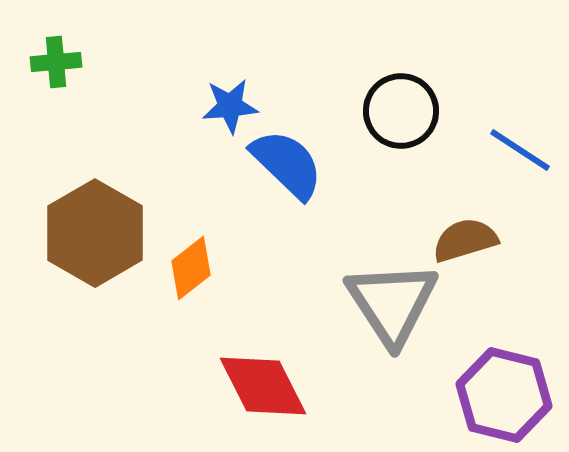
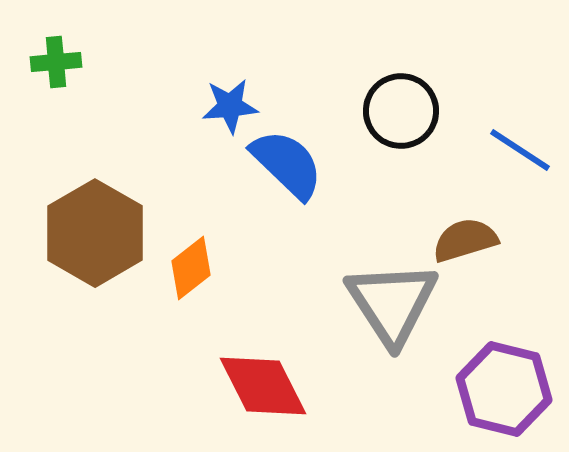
purple hexagon: moved 6 px up
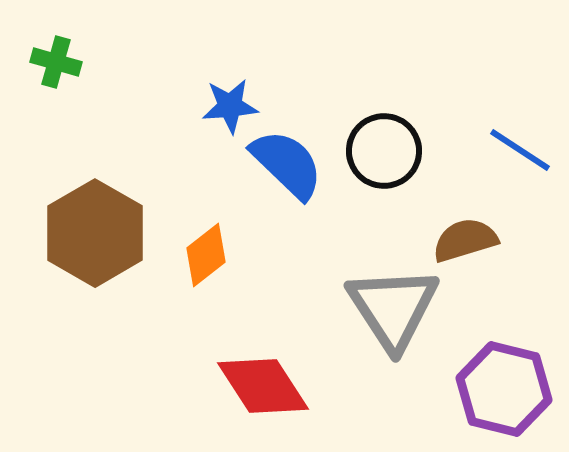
green cross: rotated 21 degrees clockwise
black circle: moved 17 px left, 40 px down
orange diamond: moved 15 px right, 13 px up
gray triangle: moved 1 px right, 5 px down
red diamond: rotated 6 degrees counterclockwise
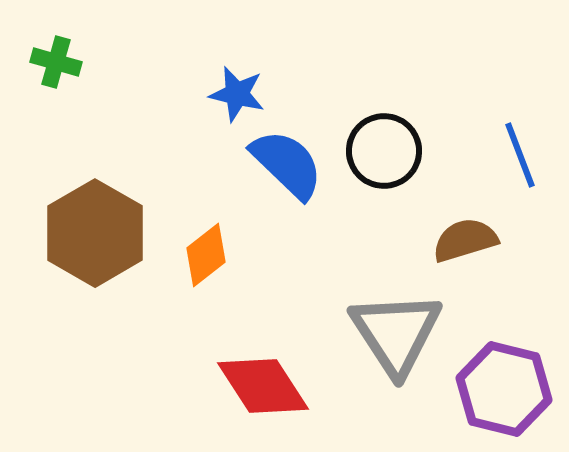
blue star: moved 7 px right, 12 px up; rotated 18 degrees clockwise
blue line: moved 5 px down; rotated 36 degrees clockwise
gray triangle: moved 3 px right, 25 px down
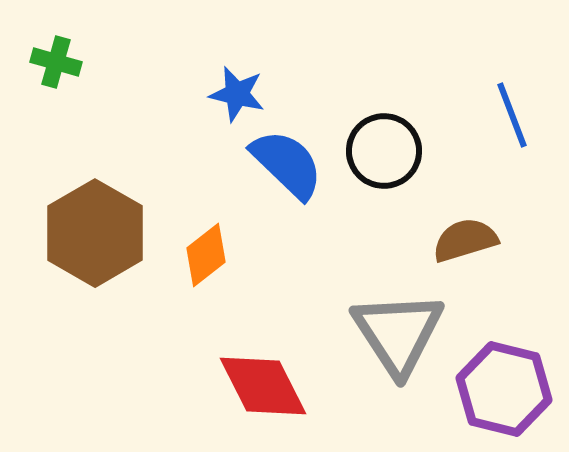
blue line: moved 8 px left, 40 px up
gray triangle: moved 2 px right
red diamond: rotated 6 degrees clockwise
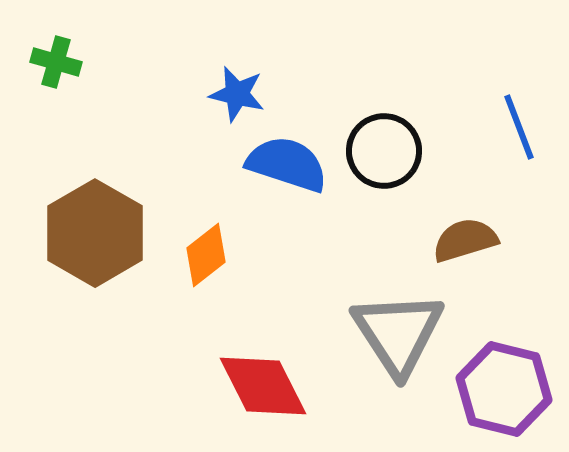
blue line: moved 7 px right, 12 px down
blue semicircle: rotated 26 degrees counterclockwise
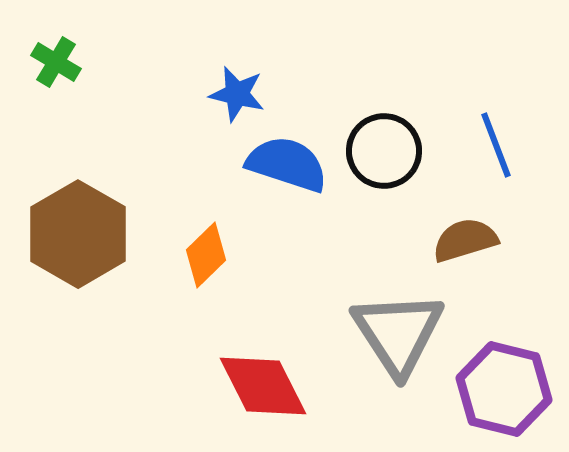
green cross: rotated 15 degrees clockwise
blue line: moved 23 px left, 18 px down
brown hexagon: moved 17 px left, 1 px down
orange diamond: rotated 6 degrees counterclockwise
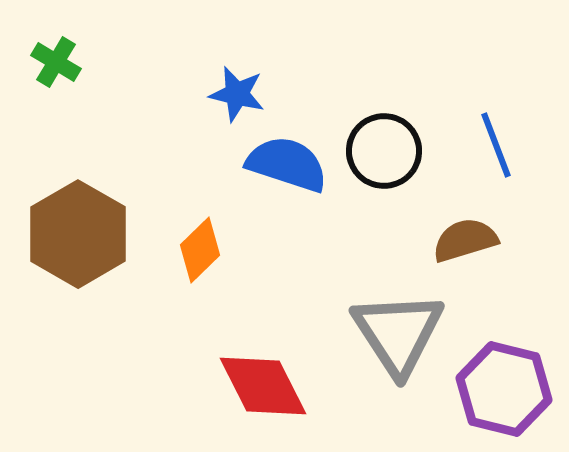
orange diamond: moved 6 px left, 5 px up
